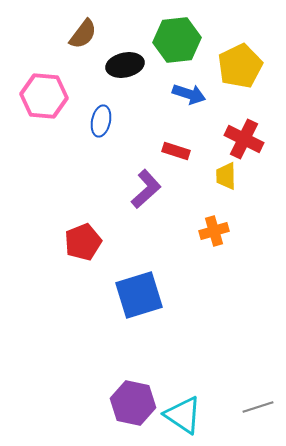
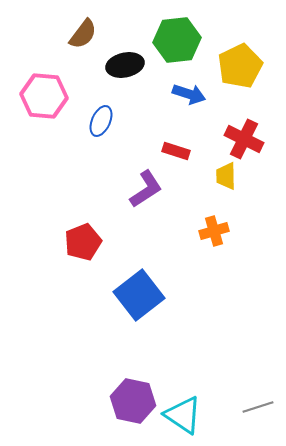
blue ellipse: rotated 12 degrees clockwise
purple L-shape: rotated 9 degrees clockwise
blue square: rotated 21 degrees counterclockwise
purple hexagon: moved 2 px up
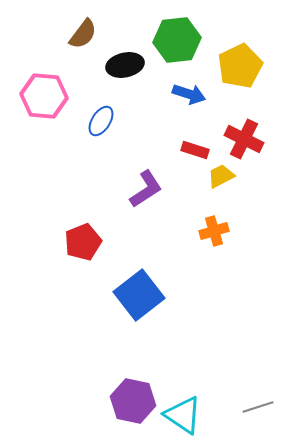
blue ellipse: rotated 8 degrees clockwise
red rectangle: moved 19 px right, 1 px up
yellow trapezoid: moved 5 px left; rotated 64 degrees clockwise
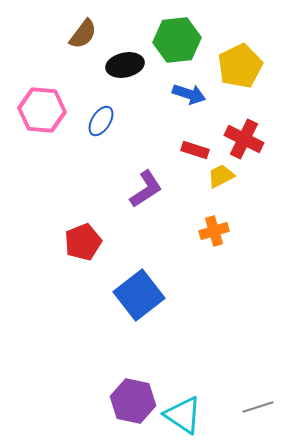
pink hexagon: moved 2 px left, 14 px down
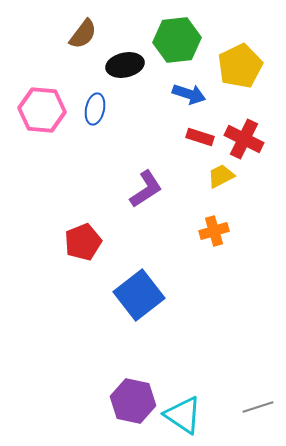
blue ellipse: moved 6 px left, 12 px up; rotated 20 degrees counterclockwise
red rectangle: moved 5 px right, 13 px up
